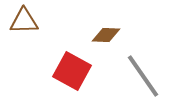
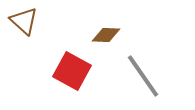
brown triangle: rotated 44 degrees clockwise
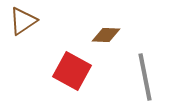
brown triangle: moved 1 px left; rotated 44 degrees clockwise
gray line: moved 2 px right, 1 px down; rotated 24 degrees clockwise
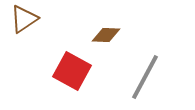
brown triangle: moved 1 px right, 2 px up
gray line: rotated 39 degrees clockwise
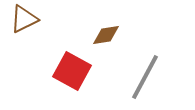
brown triangle: rotated 8 degrees clockwise
brown diamond: rotated 12 degrees counterclockwise
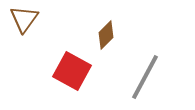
brown triangle: rotated 28 degrees counterclockwise
brown diamond: rotated 36 degrees counterclockwise
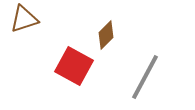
brown triangle: rotated 36 degrees clockwise
red square: moved 2 px right, 5 px up
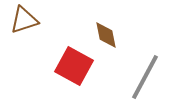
brown triangle: moved 1 px down
brown diamond: rotated 56 degrees counterclockwise
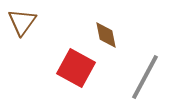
brown triangle: moved 2 px left, 2 px down; rotated 36 degrees counterclockwise
red square: moved 2 px right, 2 px down
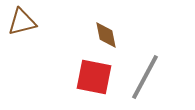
brown triangle: rotated 40 degrees clockwise
red square: moved 18 px right, 9 px down; rotated 18 degrees counterclockwise
